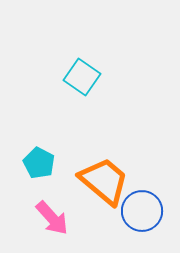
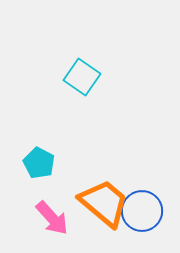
orange trapezoid: moved 22 px down
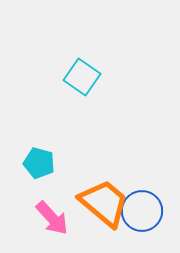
cyan pentagon: rotated 12 degrees counterclockwise
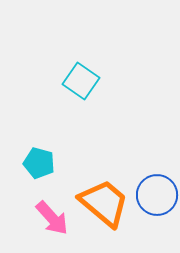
cyan square: moved 1 px left, 4 px down
blue circle: moved 15 px right, 16 px up
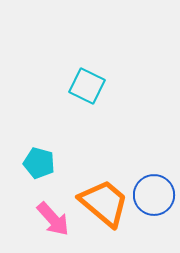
cyan square: moved 6 px right, 5 px down; rotated 9 degrees counterclockwise
blue circle: moved 3 px left
pink arrow: moved 1 px right, 1 px down
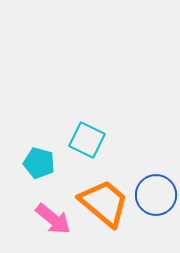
cyan square: moved 54 px down
blue circle: moved 2 px right
pink arrow: rotated 9 degrees counterclockwise
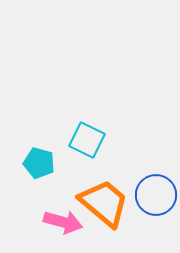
pink arrow: moved 10 px right, 3 px down; rotated 24 degrees counterclockwise
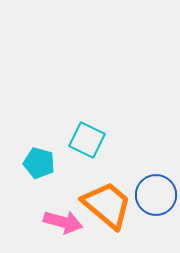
orange trapezoid: moved 3 px right, 2 px down
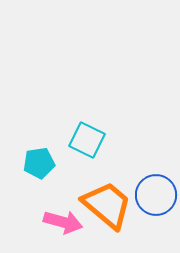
cyan pentagon: rotated 24 degrees counterclockwise
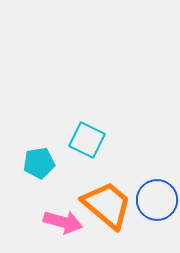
blue circle: moved 1 px right, 5 px down
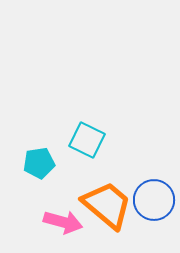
blue circle: moved 3 px left
